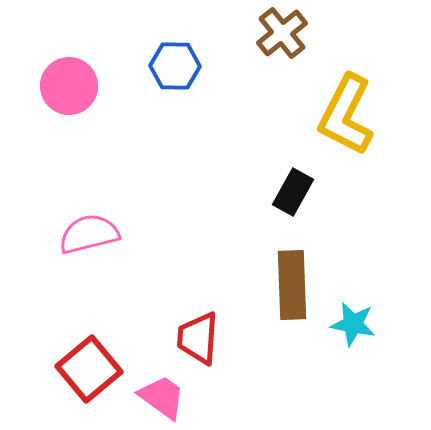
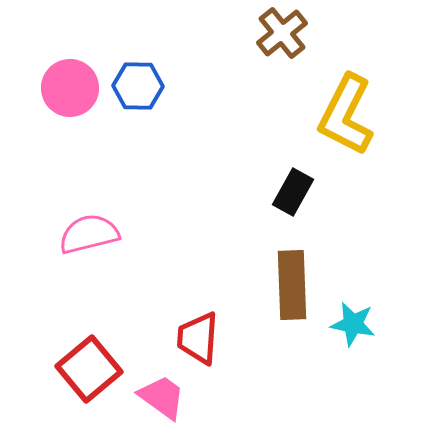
blue hexagon: moved 37 px left, 20 px down
pink circle: moved 1 px right, 2 px down
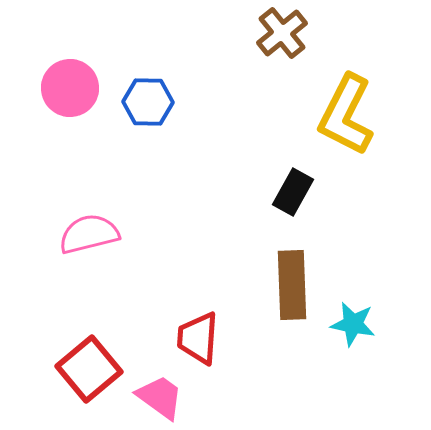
blue hexagon: moved 10 px right, 16 px down
pink trapezoid: moved 2 px left
